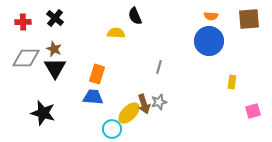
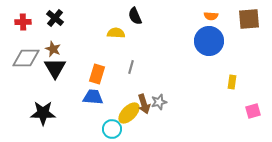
brown star: moved 1 px left
gray line: moved 28 px left
black star: rotated 15 degrees counterclockwise
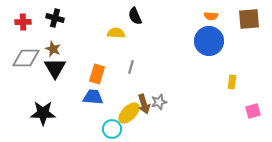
black cross: rotated 24 degrees counterclockwise
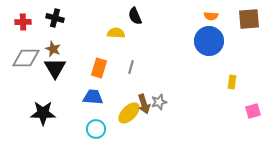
orange rectangle: moved 2 px right, 6 px up
cyan circle: moved 16 px left
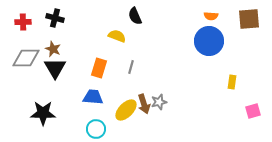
yellow semicircle: moved 1 px right, 3 px down; rotated 18 degrees clockwise
yellow ellipse: moved 3 px left, 3 px up
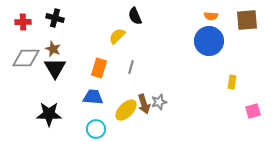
brown square: moved 2 px left, 1 px down
yellow semicircle: rotated 66 degrees counterclockwise
black star: moved 6 px right, 1 px down
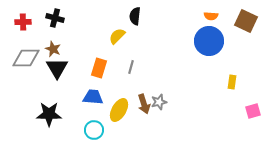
black semicircle: rotated 30 degrees clockwise
brown square: moved 1 px left, 1 px down; rotated 30 degrees clockwise
black triangle: moved 2 px right
yellow ellipse: moved 7 px left; rotated 15 degrees counterclockwise
cyan circle: moved 2 px left, 1 px down
